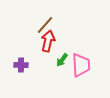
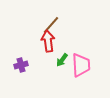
brown line: moved 6 px right
red arrow: rotated 20 degrees counterclockwise
purple cross: rotated 16 degrees counterclockwise
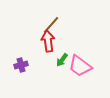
pink trapezoid: moved 1 px left, 1 px down; rotated 130 degrees clockwise
